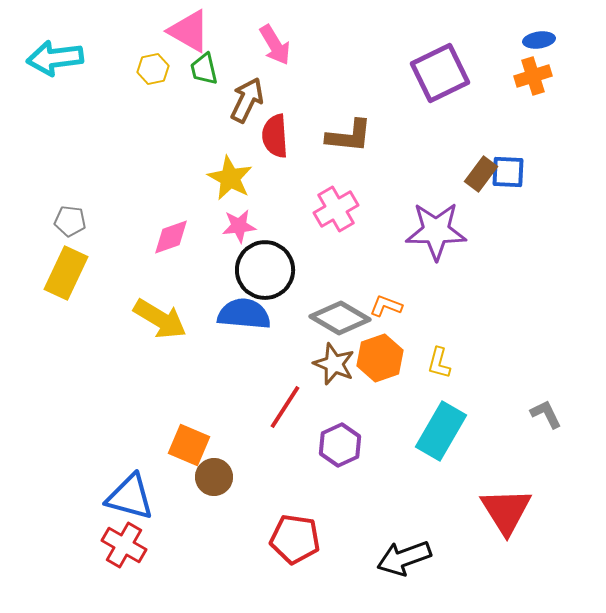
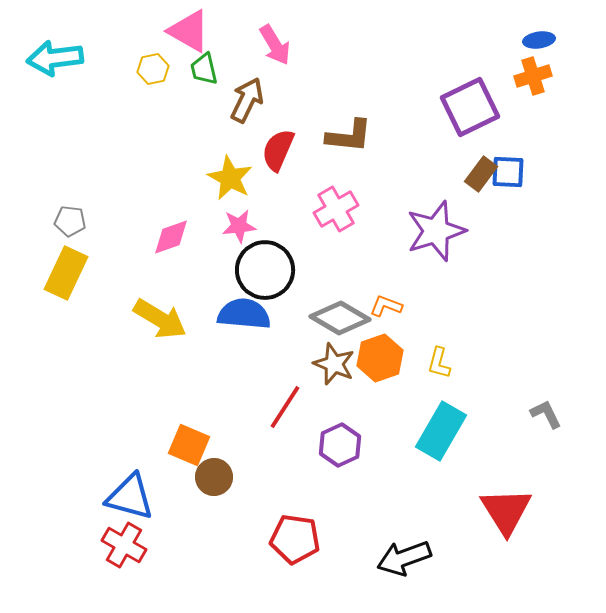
purple square: moved 30 px right, 34 px down
red semicircle: moved 3 px right, 14 px down; rotated 27 degrees clockwise
purple star: rotated 18 degrees counterclockwise
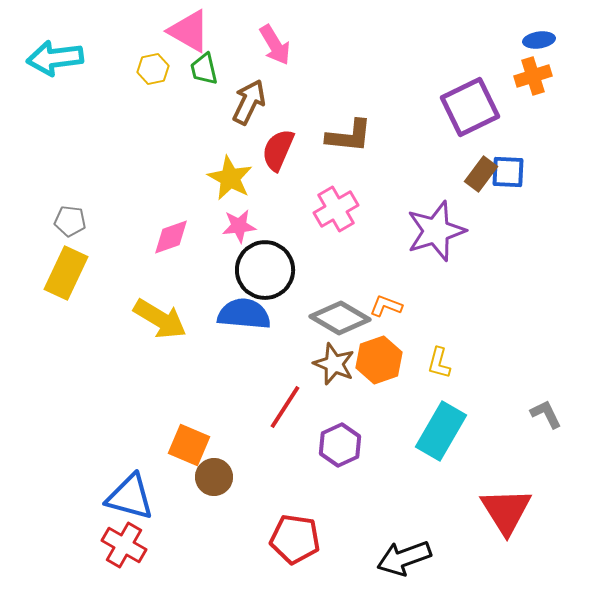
brown arrow: moved 2 px right, 2 px down
orange hexagon: moved 1 px left, 2 px down
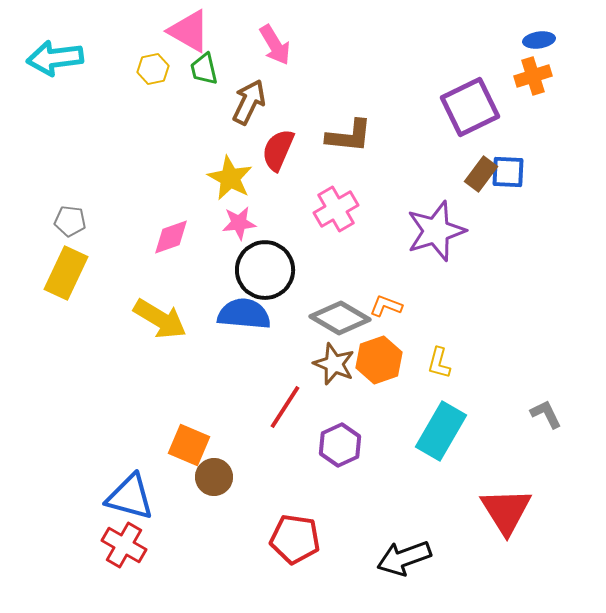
pink star: moved 3 px up
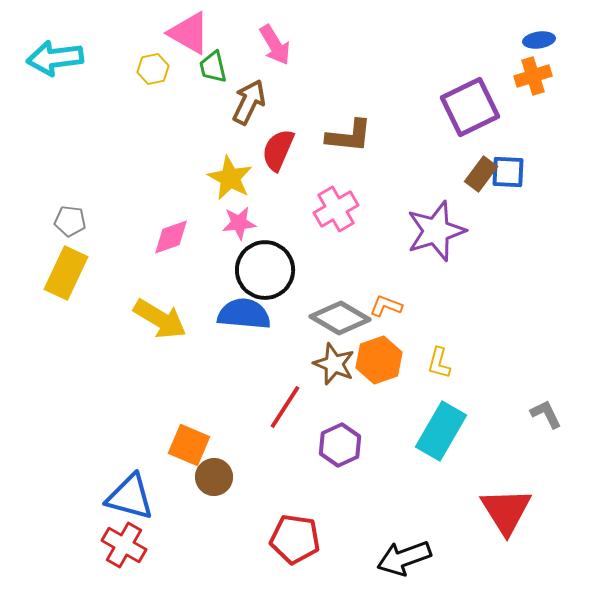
pink triangle: moved 2 px down
green trapezoid: moved 9 px right, 2 px up
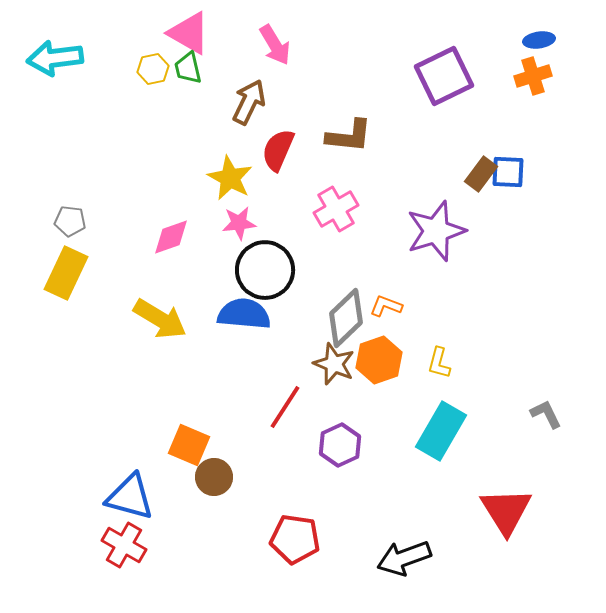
green trapezoid: moved 25 px left, 1 px down
purple square: moved 26 px left, 31 px up
gray diamond: moved 6 px right; rotated 74 degrees counterclockwise
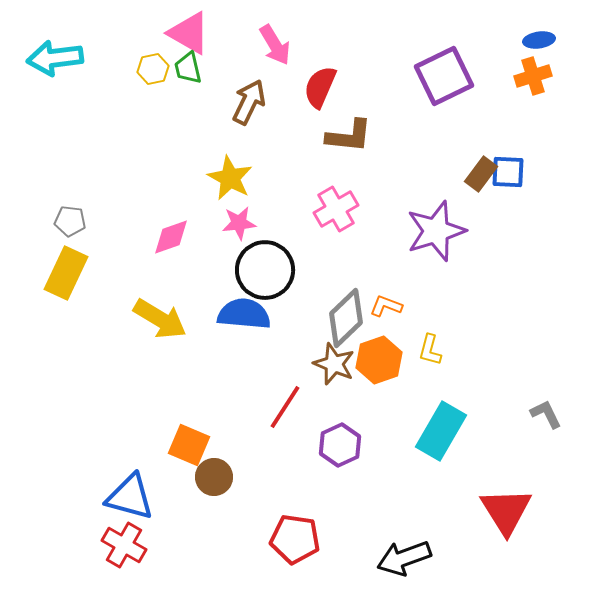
red semicircle: moved 42 px right, 63 px up
yellow L-shape: moved 9 px left, 13 px up
